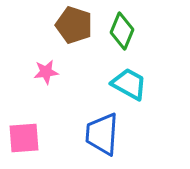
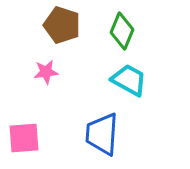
brown pentagon: moved 12 px left
cyan trapezoid: moved 4 px up
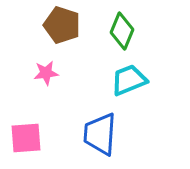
pink star: moved 1 px down
cyan trapezoid: rotated 51 degrees counterclockwise
blue trapezoid: moved 2 px left
pink square: moved 2 px right
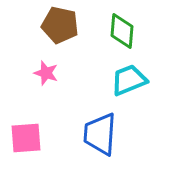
brown pentagon: moved 2 px left; rotated 6 degrees counterclockwise
green diamond: rotated 18 degrees counterclockwise
pink star: rotated 25 degrees clockwise
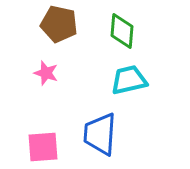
brown pentagon: moved 1 px left, 1 px up
cyan trapezoid: rotated 9 degrees clockwise
pink square: moved 17 px right, 9 px down
